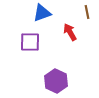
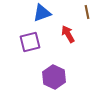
red arrow: moved 2 px left, 2 px down
purple square: rotated 15 degrees counterclockwise
purple hexagon: moved 2 px left, 4 px up
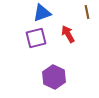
purple square: moved 6 px right, 4 px up
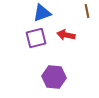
brown line: moved 1 px up
red arrow: moved 2 px left, 1 px down; rotated 48 degrees counterclockwise
purple hexagon: rotated 20 degrees counterclockwise
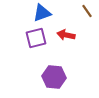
brown line: rotated 24 degrees counterclockwise
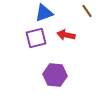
blue triangle: moved 2 px right
purple hexagon: moved 1 px right, 2 px up
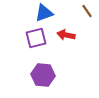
purple hexagon: moved 12 px left
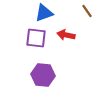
purple square: rotated 20 degrees clockwise
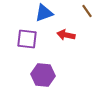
purple square: moved 9 px left, 1 px down
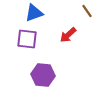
blue triangle: moved 10 px left
red arrow: moved 2 px right; rotated 54 degrees counterclockwise
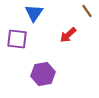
blue triangle: rotated 36 degrees counterclockwise
purple square: moved 10 px left
purple hexagon: moved 1 px up; rotated 15 degrees counterclockwise
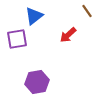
blue triangle: moved 3 px down; rotated 18 degrees clockwise
purple square: rotated 15 degrees counterclockwise
purple hexagon: moved 6 px left, 8 px down
